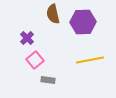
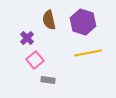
brown semicircle: moved 4 px left, 6 px down
purple hexagon: rotated 20 degrees clockwise
yellow line: moved 2 px left, 7 px up
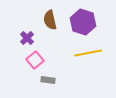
brown semicircle: moved 1 px right
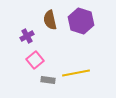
purple hexagon: moved 2 px left, 1 px up
purple cross: moved 2 px up; rotated 16 degrees clockwise
yellow line: moved 12 px left, 20 px down
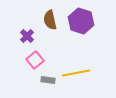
purple cross: rotated 16 degrees counterclockwise
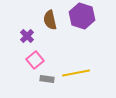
purple hexagon: moved 1 px right, 5 px up
gray rectangle: moved 1 px left, 1 px up
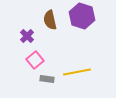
yellow line: moved 1 px right, 1 px up
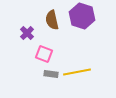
brown semicircle: moved 2 px right
purple cross: moved 3 px up
pink square: moved 9 px right, 6 px up; rotated 30 degrees counterclockwise
gray rectangle: moved 4 px right, 5 px up
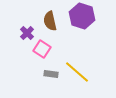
brown semicircle: moved 2 px left, 1 px down
pink square: moved 2 px left, 5 px up; rotated 12 degrees clockwise
yellow line: rotated 52 degrees clockwise
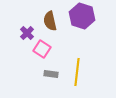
yellow line: rotated 56 degrees clockwise
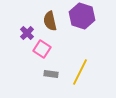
yellow line: moved 3 px right; rotated 20 degrees clockwise
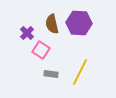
purple hexagon: moved 3 px left, 7 px down; rotated 15 degrees counterclockwise
brown semicircle: moved 2 px right, 3 px down
pink square: moved 1 px left, 1 px down
